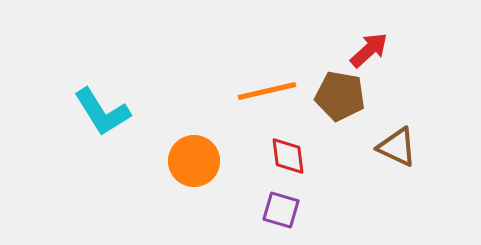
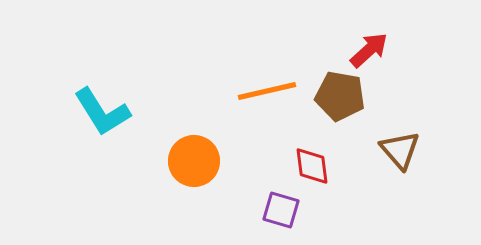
brown triangle: moved 3 px right, 3 px down; rotated 24 degrees clockwise
red diamond: moved 24 px right, 10 px down
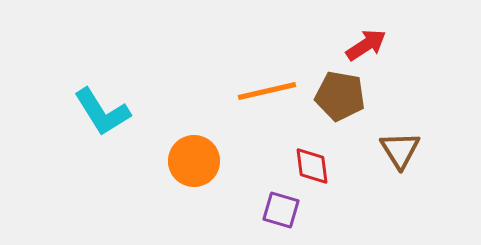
red arrow: moved 3 px left, 5 px up; rotated 9 degrees clockwise
brown triangle: rotated 9 degrees clockwise
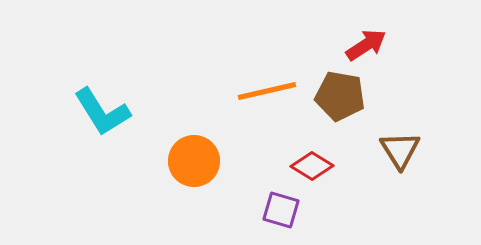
red diamond: rotated 51 degrees counterclockwise
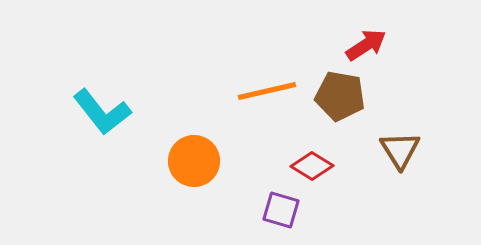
cyan L-shape: rotated 6 degrees counterclockwise
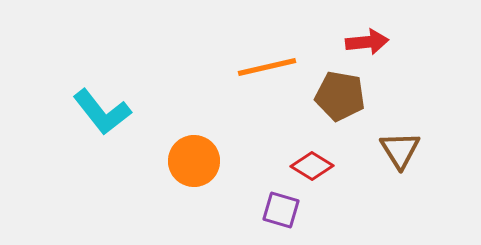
red arrow: moved 1 px right, 3 px up; rotated 27 degrees clockwise
orange line: moved 24 px up
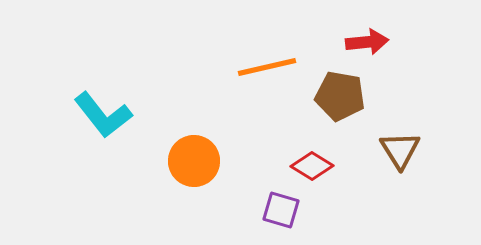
cyan L-shape: moved 1 px right, 3 px down
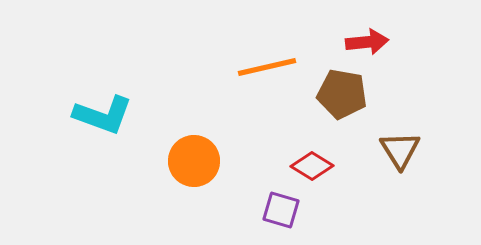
brown pentagon: moved 2 px right, 2 px up
cyan L-shape: rotated 32 degrees counterclockwise
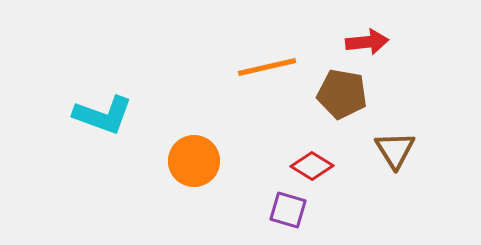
brown triangle: moved 5 px left
purple square: moved 7 px right
